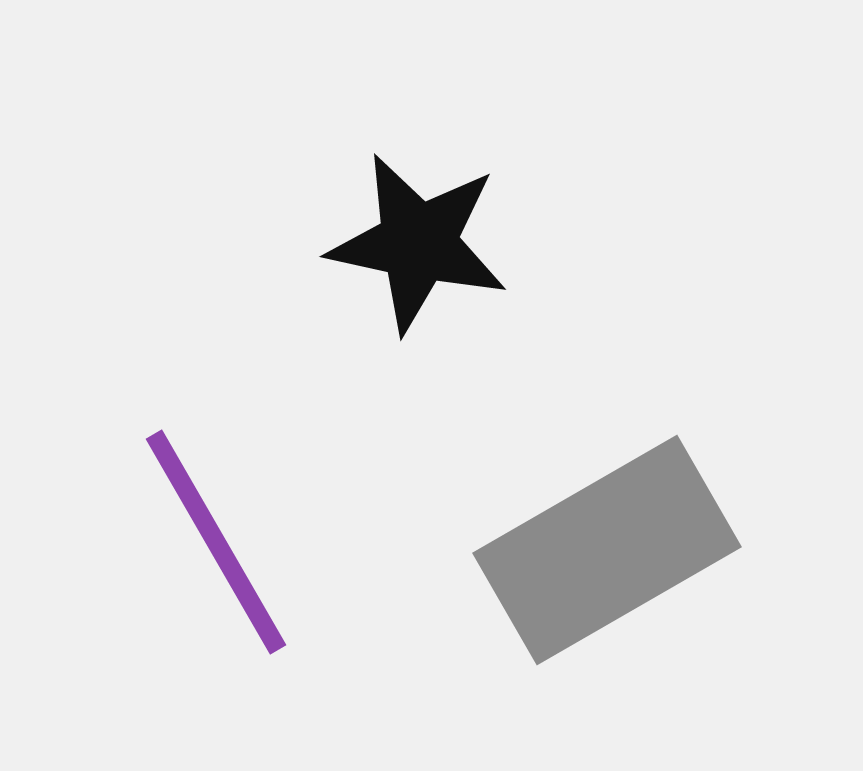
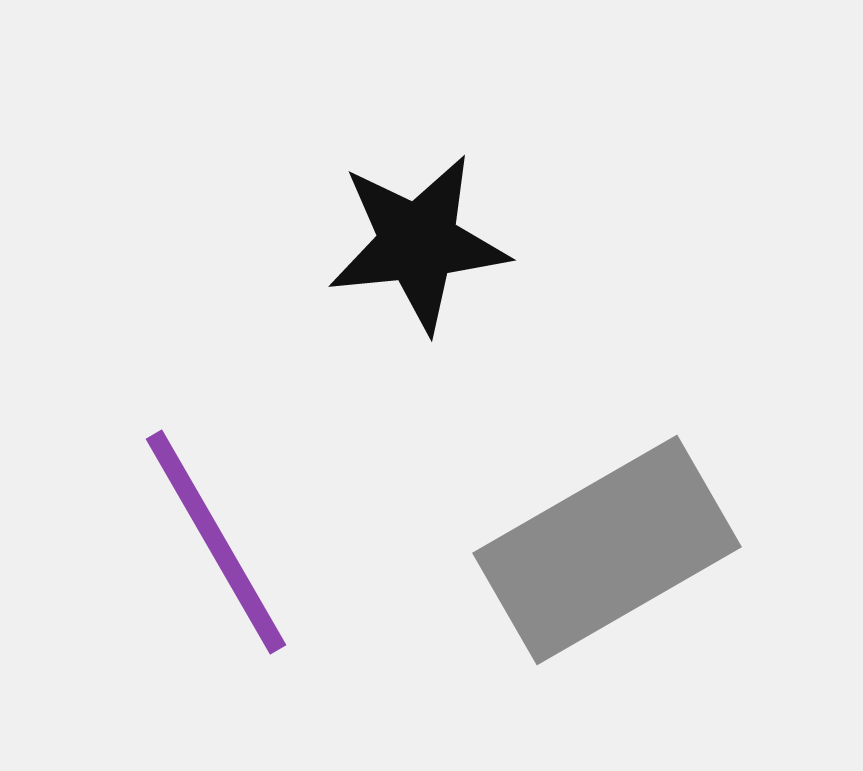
black star: rotated 18 degrees counterclockwise
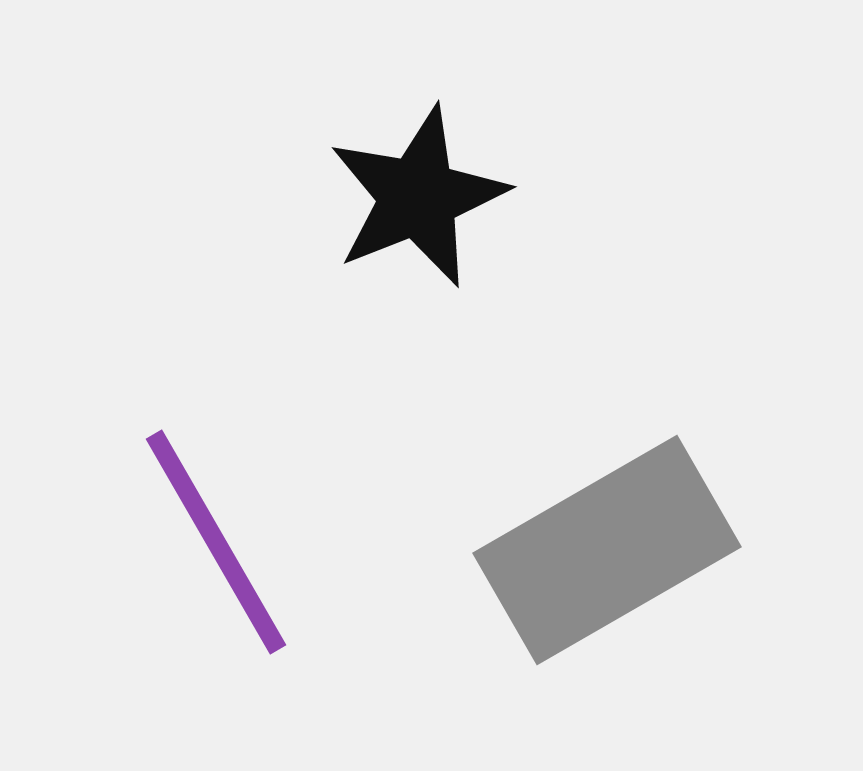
black star: moved 46 px up; rotated 16 degrees counterclockwise
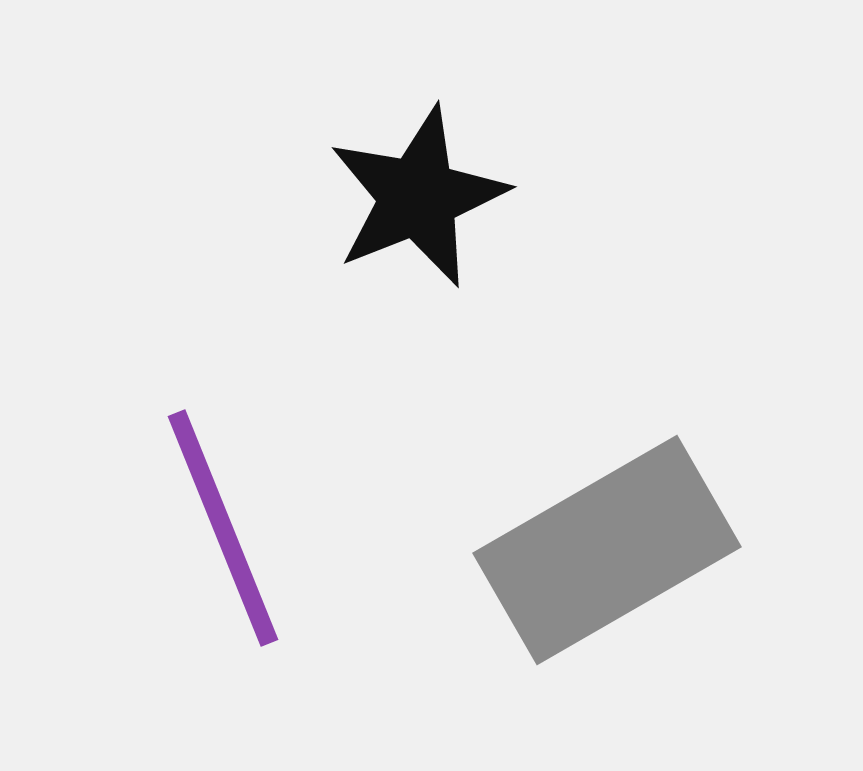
purple line: moved 7 px right, 14 px up; rotated 8 degrees clockwise
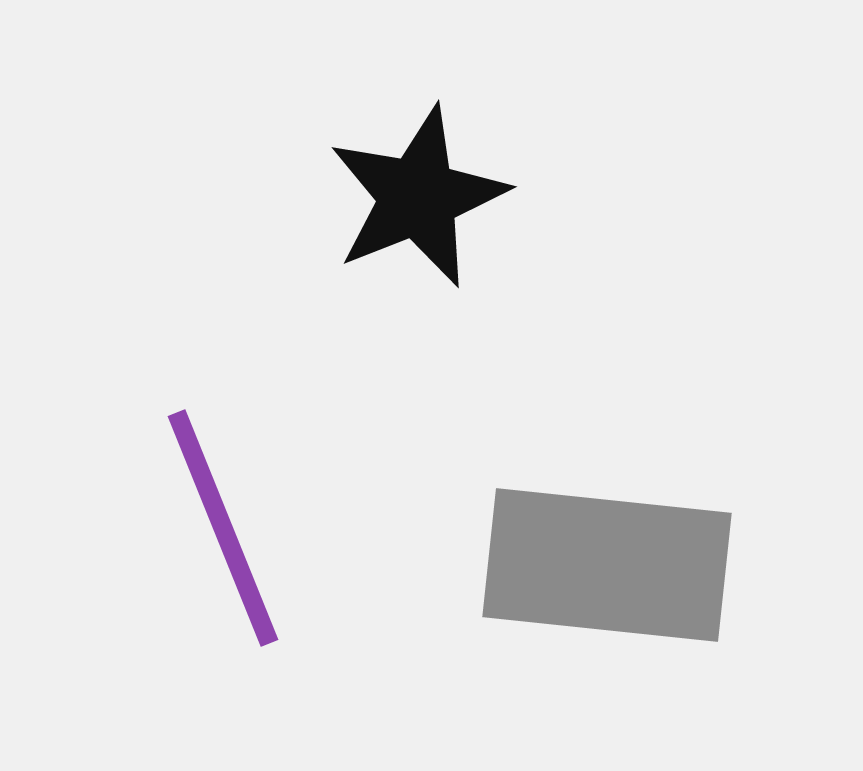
gray rectangle: moved 15 px down; rotated 36 degrees clockwise
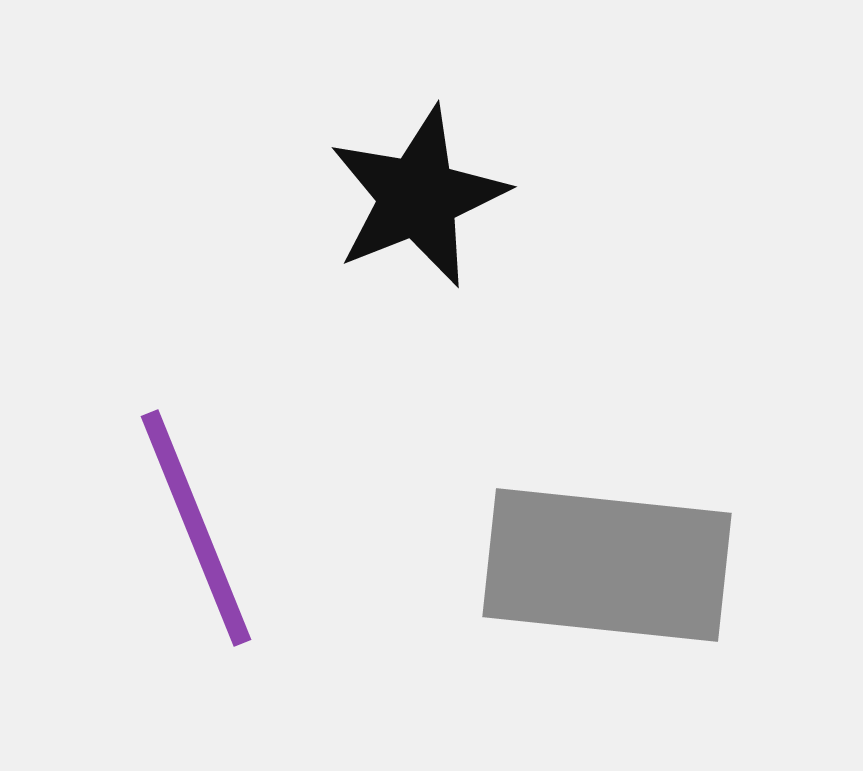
purple line: moved 27 px left
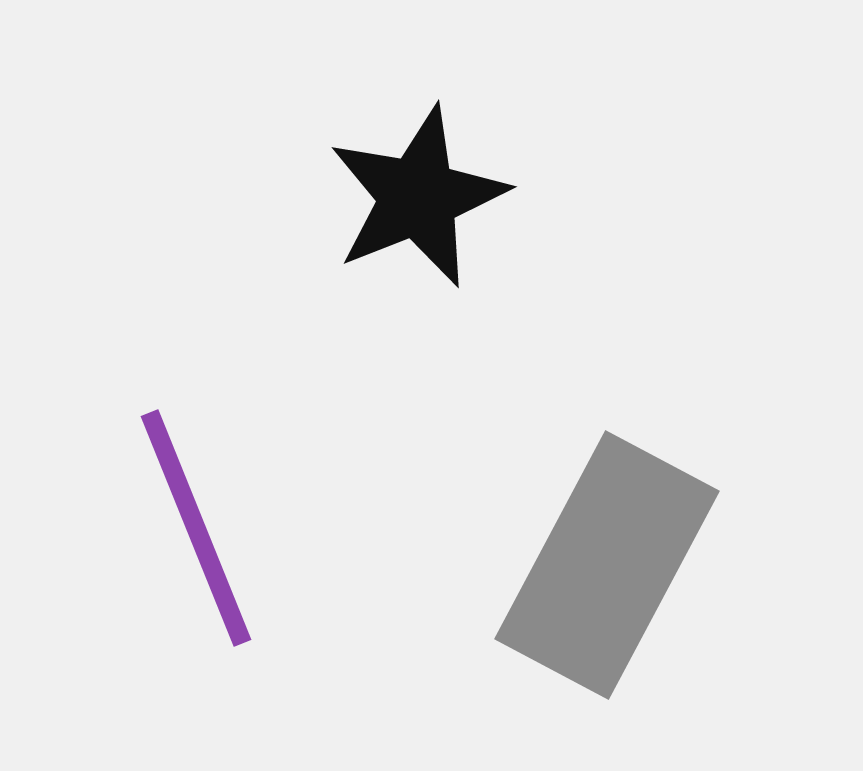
gray rectangle: rotated 68 degrees counterclockwise
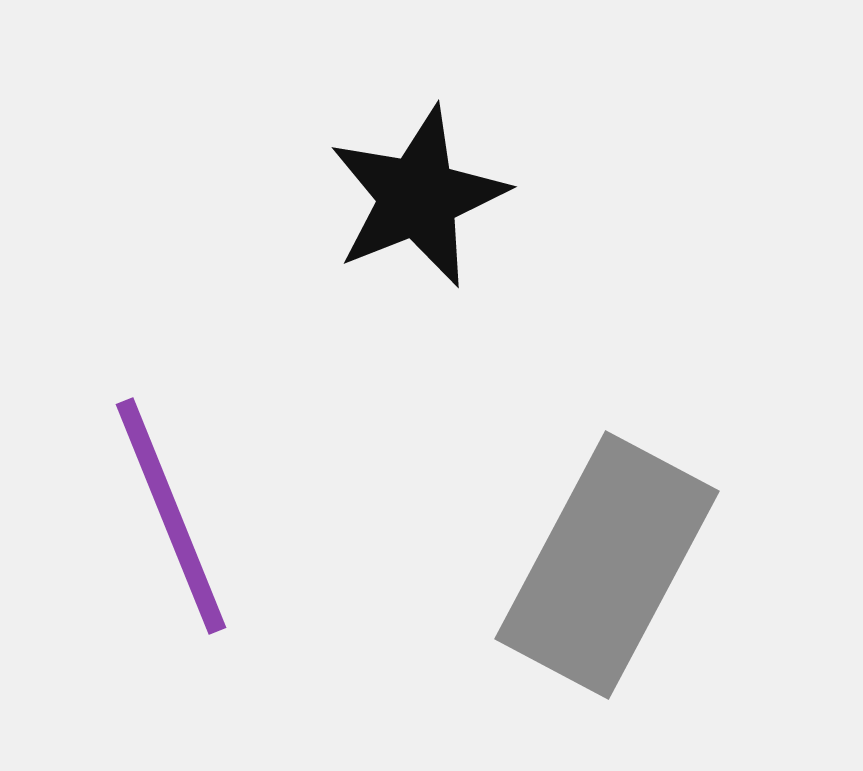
purple line: moved 25 px left, 12 px up
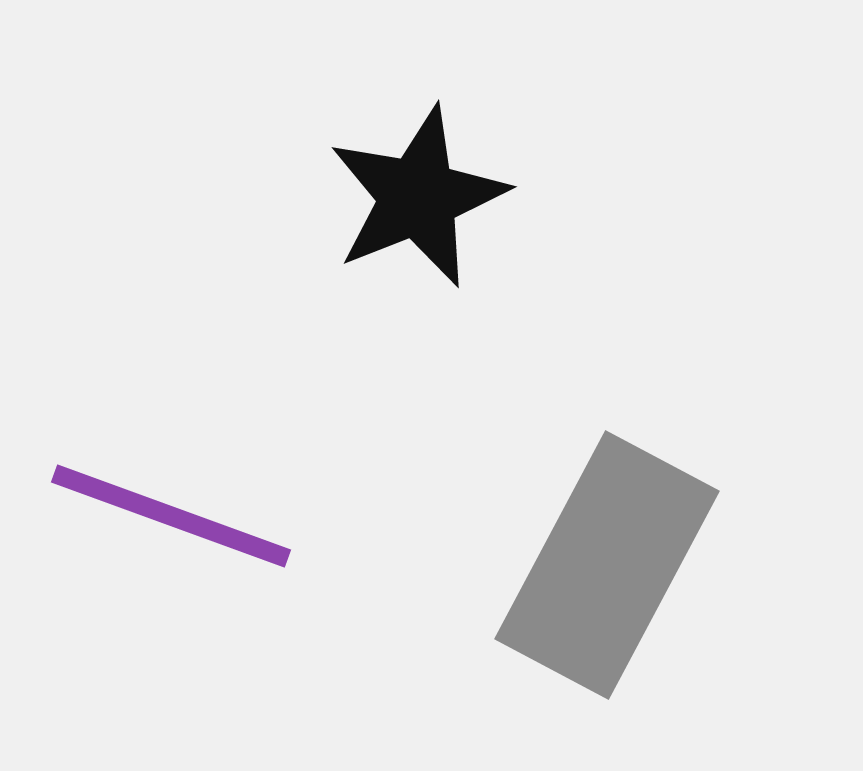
purple line: rotated 48 degrees counterclockwise
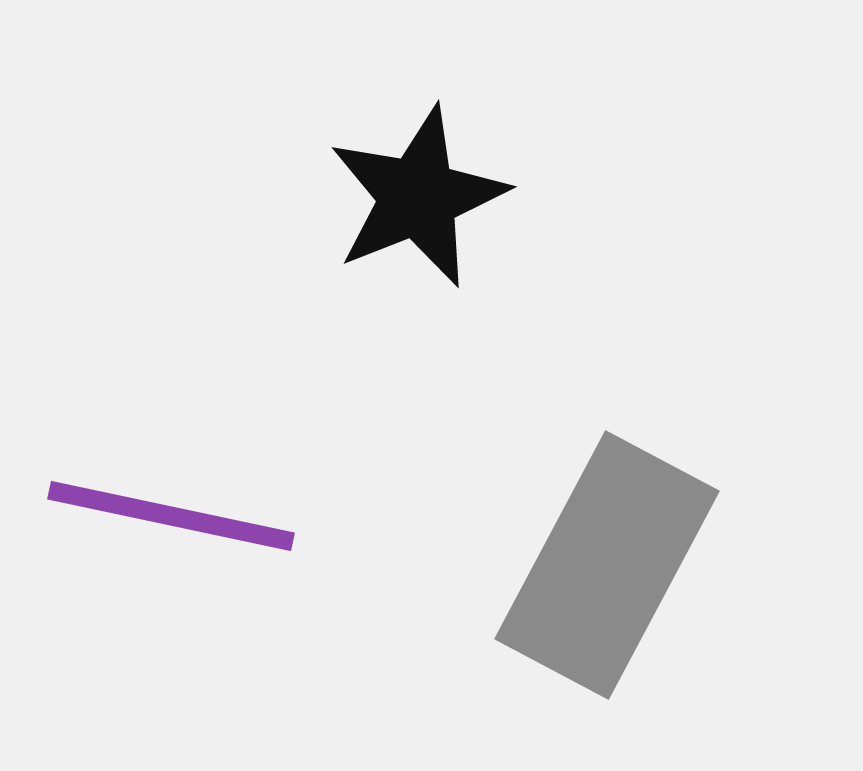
purple line: rotated 8 degrees counterclockwise
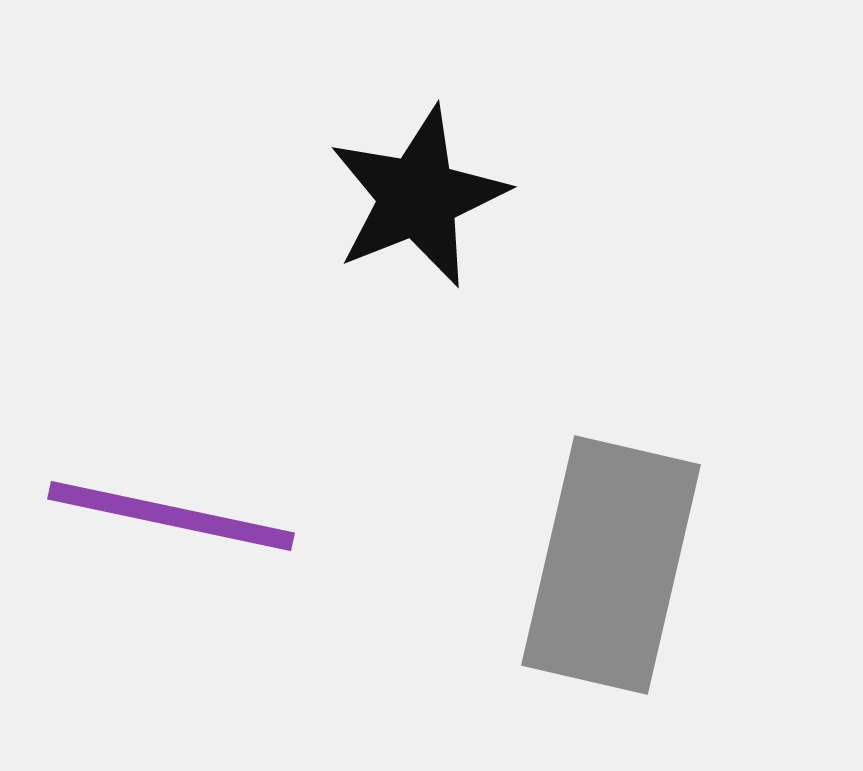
gray rectangle: moved 4 px right; rotated 15 degrees counterclockwise
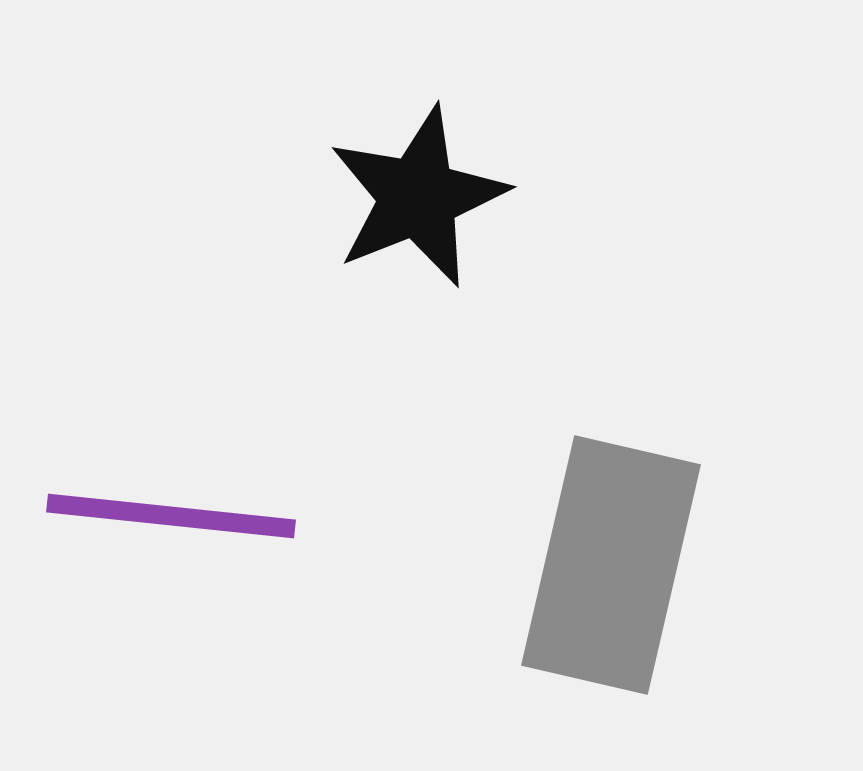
purple line: rotated 6 degrees counterclockwise
